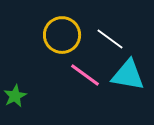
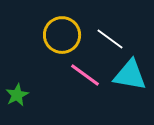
cyan triangle: moved 2 px right
green star: moved 2 px right, 1 px up
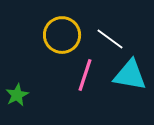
pink line: rotated 72 degrees clockwise
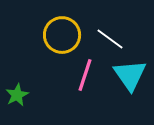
cyan triangle: rotated 45 degrees clockwise
